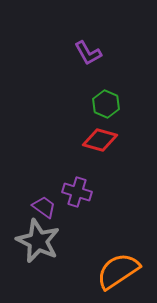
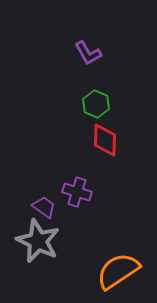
green hexagon: moved 10 px left
red diamond: moved 5 px right; rotated 76 degrees clockwise
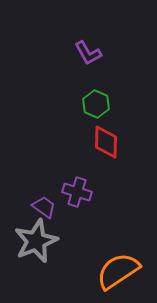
red diamond: moved 1 px right, 2 px down
gray star: moved 2 px left; rotated 24 degrees clockwise
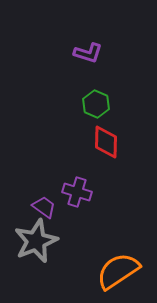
purple L-shape: rotated 44 degrees counterclockwise
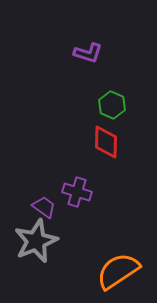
green hexagon: moved 16 px right, 1 px down
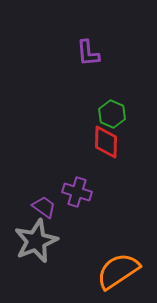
purple L-shape: rotated 68 degrees clockwise
green hexagon: moved 9 px down
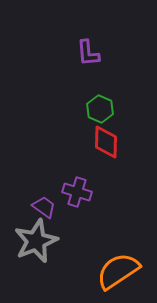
green hexagon: moved 12 px left, 5 px up
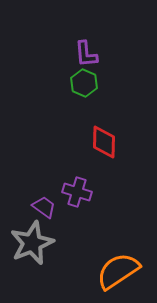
purple L-shape: moved 2 px left, 1 px down
green hexagon: moved 16 px left, 26 px up
red diamond: moved 2 px left
gray star: moved 4 px left, 2 px down
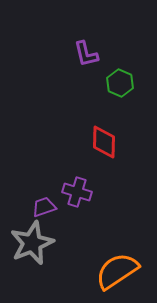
purple L-shape: rotated 8 degrees counterclockwise
green hexagon: moved 36 px right
purple trapezoid: rotated 55 degrees counterclockwise
orange semicircle: moved 1 px left
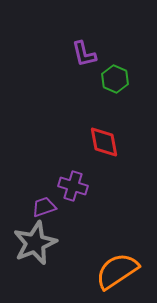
purple L-shape: moved 2 px left
green hexagon: moved 5 px left, 4 px up
red diamond: rotated 12 degrees counterclockwise
purple cross: moved 4 px left, 6 px up
gray star: moved 3 px right
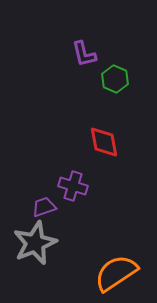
orange semicircle: moved 1 px left, 2 px down
